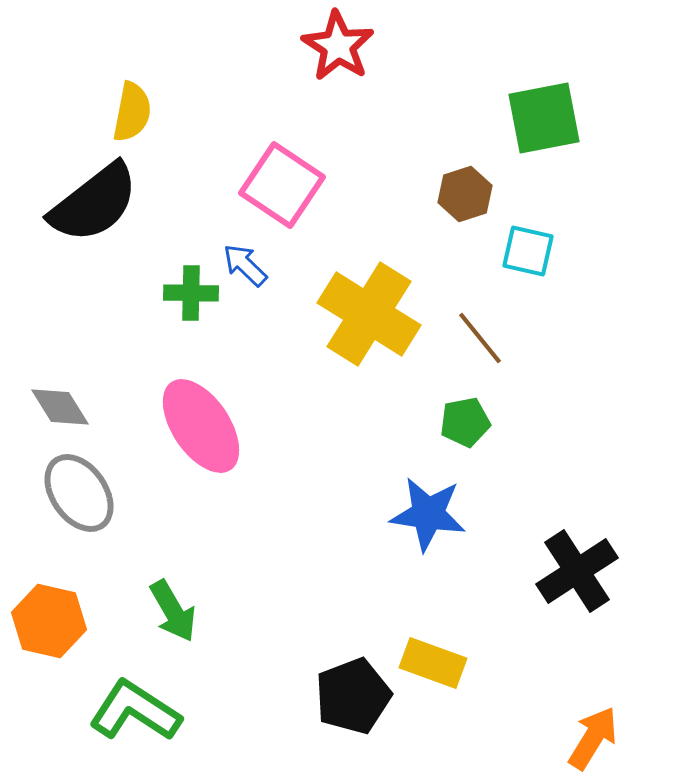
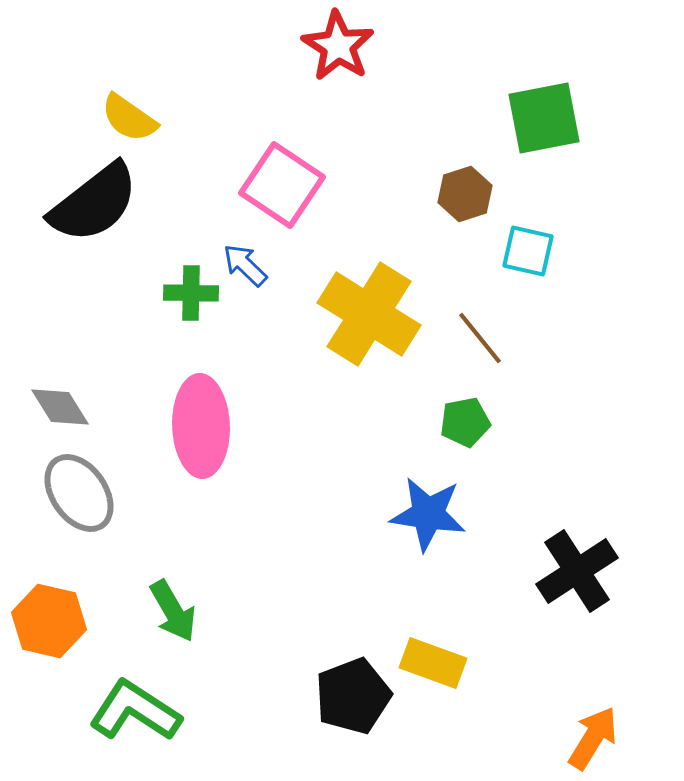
yellow semicircle: moved 3 px left, 6 px down; rotated 114 degrees clockwise
pink ellipse: rotated 32 degrees clockwise
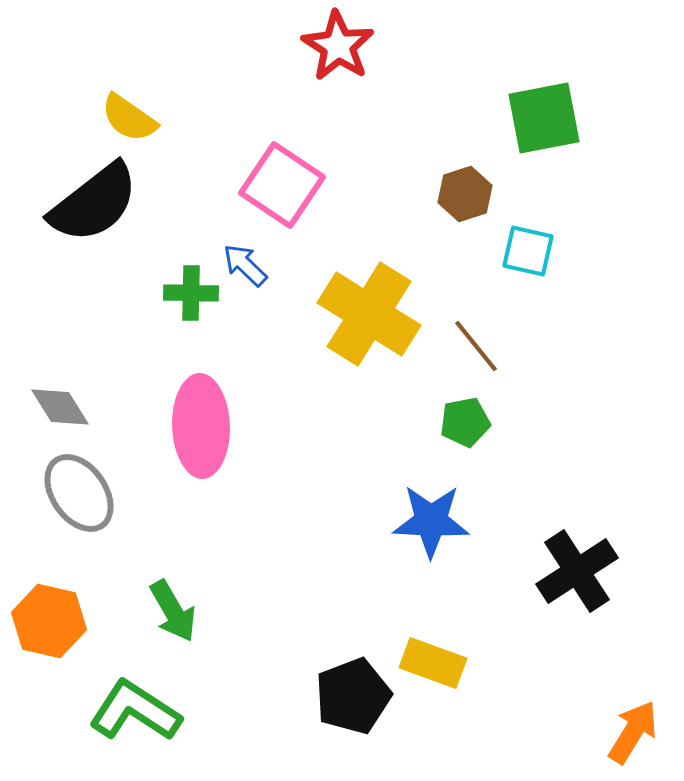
brown line: moved 4 px left, 8 px down
blue star: moved 3 px right, 7 px down; rotated 6 degrees counterclockwise
orange arrow: moved 40 px right, 6 px up
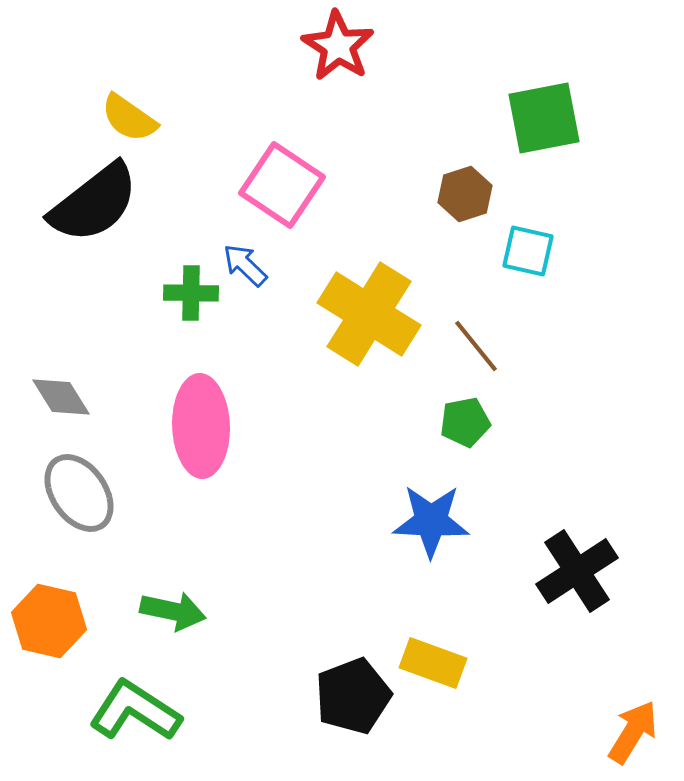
gray diamond: moved 1 px right, 10 px up
green arrow: rotated 48 degrees counterclockwise
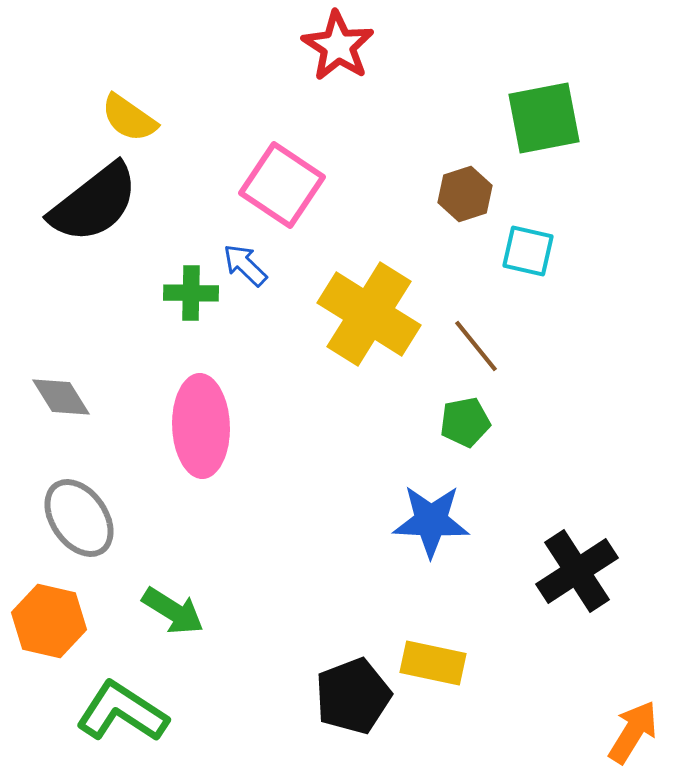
gray ellipse: moved 25 px down
green arrow: rotated 20 degrees clockwise
yellow rectangle: rotated 8 degrees counterclockwise
green L-shape: moved 13 px left, 1 px down
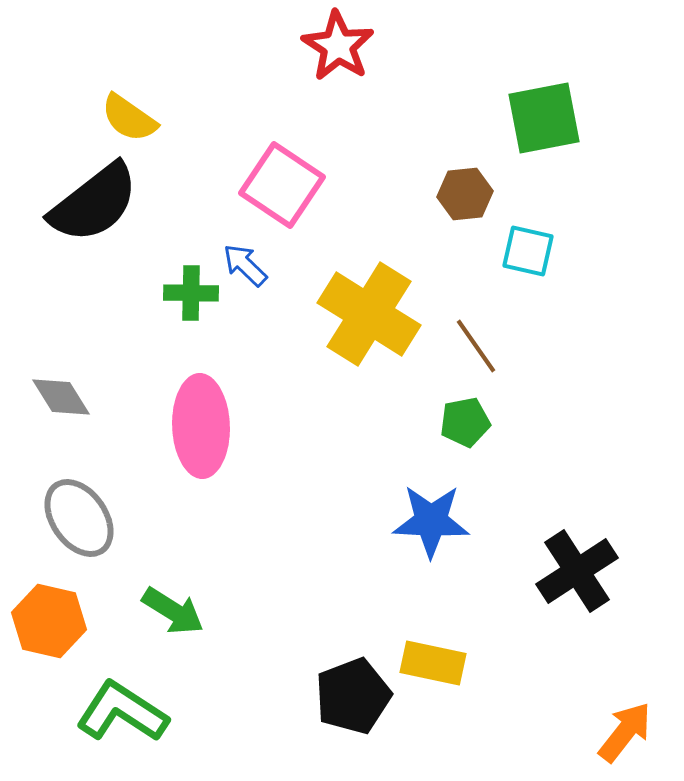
brown hexagon: rotated 12 degrees clockwise
brown line: rotated 4 degrees clockwise
orange arrow: moved 8 px left; rotated 6 degrees clockwise
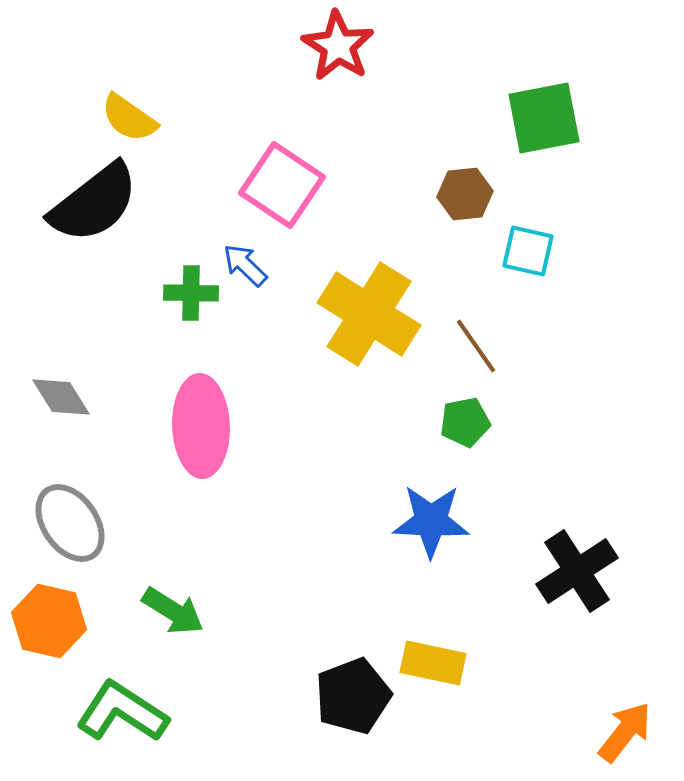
gray ellipse: moved 9 px left, 5 px down
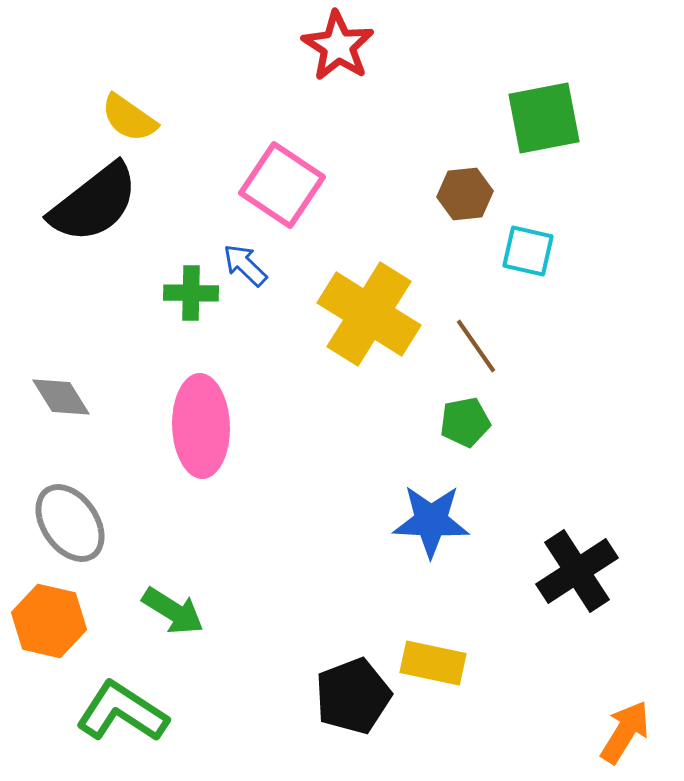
orange arrow: rotated 6 degrees counterclockwise
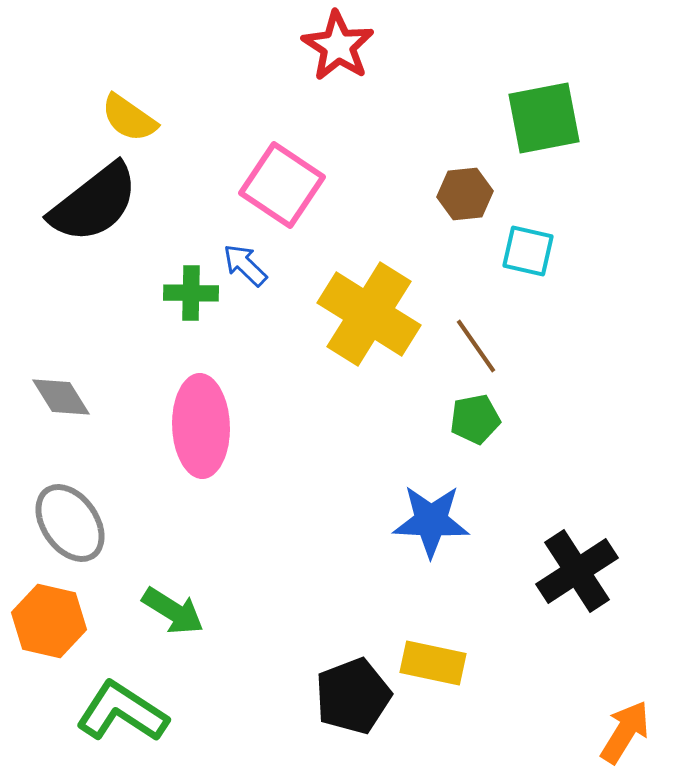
green pentagon: moved 10 px right, 3 px up
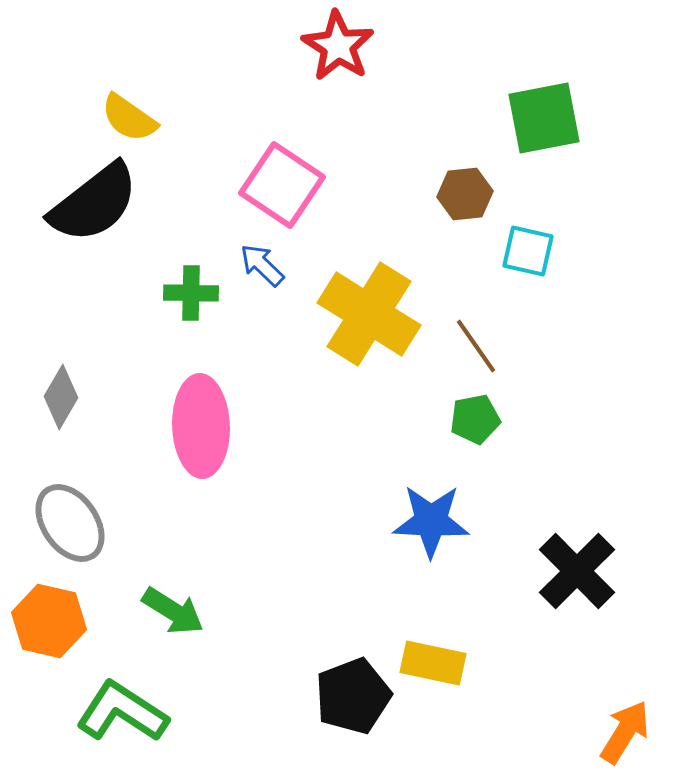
blue arrow: moved 17 px right
gray diamond: rotated 62 degrees clockwise
black cross: rotated 12 degrees counterclockwise
